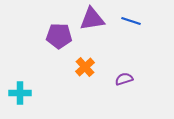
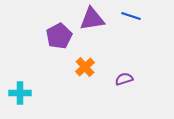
blue line: moved 5 px up
purple pentagon: rotated 30 degrees counterclockwise
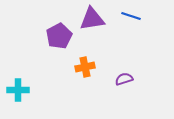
orange cross: rotated 30 degrees clockwise
cyan cross: moved 2 px left, 3 px up
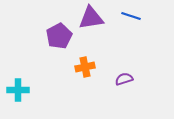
purple triangle: moved 1 px left, 1 px up
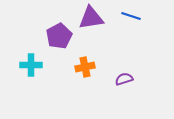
cyan cross: moved 13 px right, 25 px up
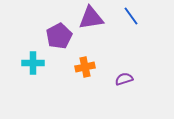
blue line: rotated 36 degrees clockwise
cyan cross: moved 2 px right, 2 px up
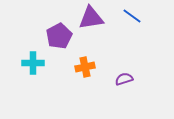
blue line: moved 1 px right; rotated 18 degrees counterclockwise
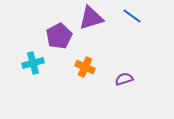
purple triangle: rotated 8 degrees counterclockwise
cyan cross: rotated 15 degrees counterclockwise
orange cross: rotated 36 degrees clockwise
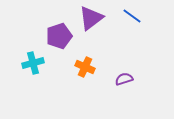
purple triangle: rotated 20 degrees counterclockwise
purple pentagon: rotated 10 degrees clockwise
